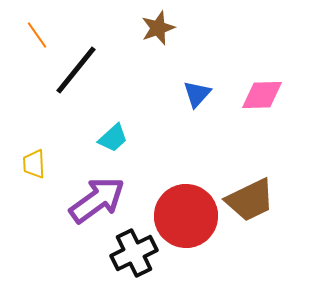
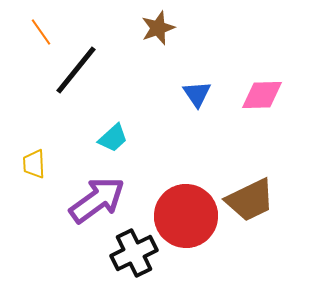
orange line: moved 4 px right, 3 px up
blue triangle: rotated 16 degrees counterclockwise
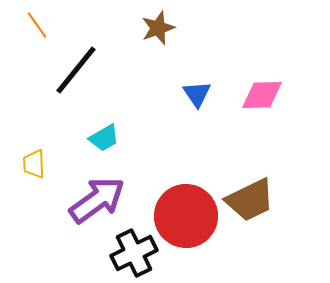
orange line: moved 4 px left, 7 px up
cyan trapezoid: moved 9 px left; rotated 12 degrees clockwise
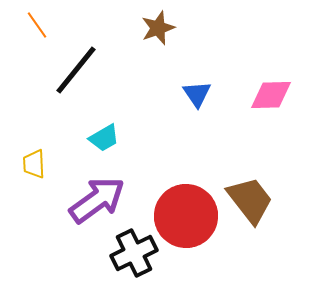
pink diamond: moved 9 px right
brown trapezoid: rotated 102 degrees counterclockwise
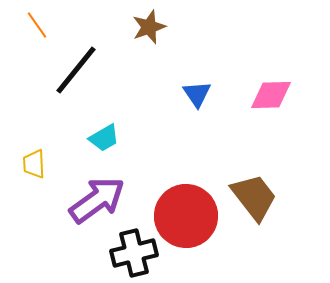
brown star: moved 9 px left, 1 px up
brown trapezoid: moved 4 px right, 3 px up
black cross: rotated 12 degrees clockwise
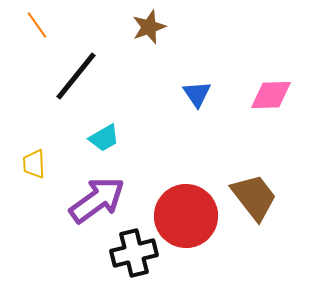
black line: moved 6 px down
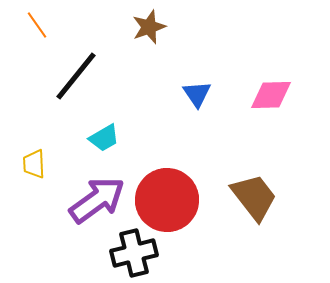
red circle: moved 19 px left, 16 px up
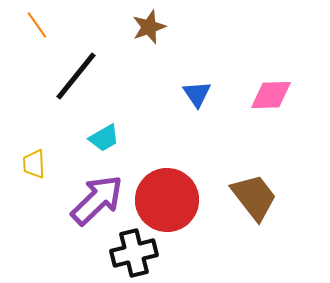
purple arrow: rotated 8 degrees counterclockwise
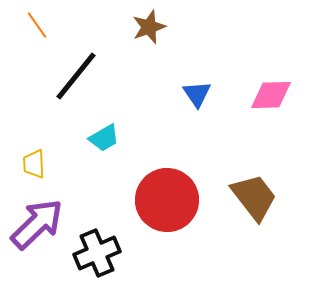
purple arrow: moved 60 px left, 24 px down
black cross: moved 37 px left; rotated 9 degrees counterclockwise
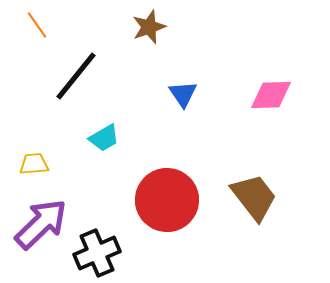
blue triangle: moved 14 px left
yellow trapezoid: rotated 88 degrees clockwise
purple arrow: moved 4 px right
